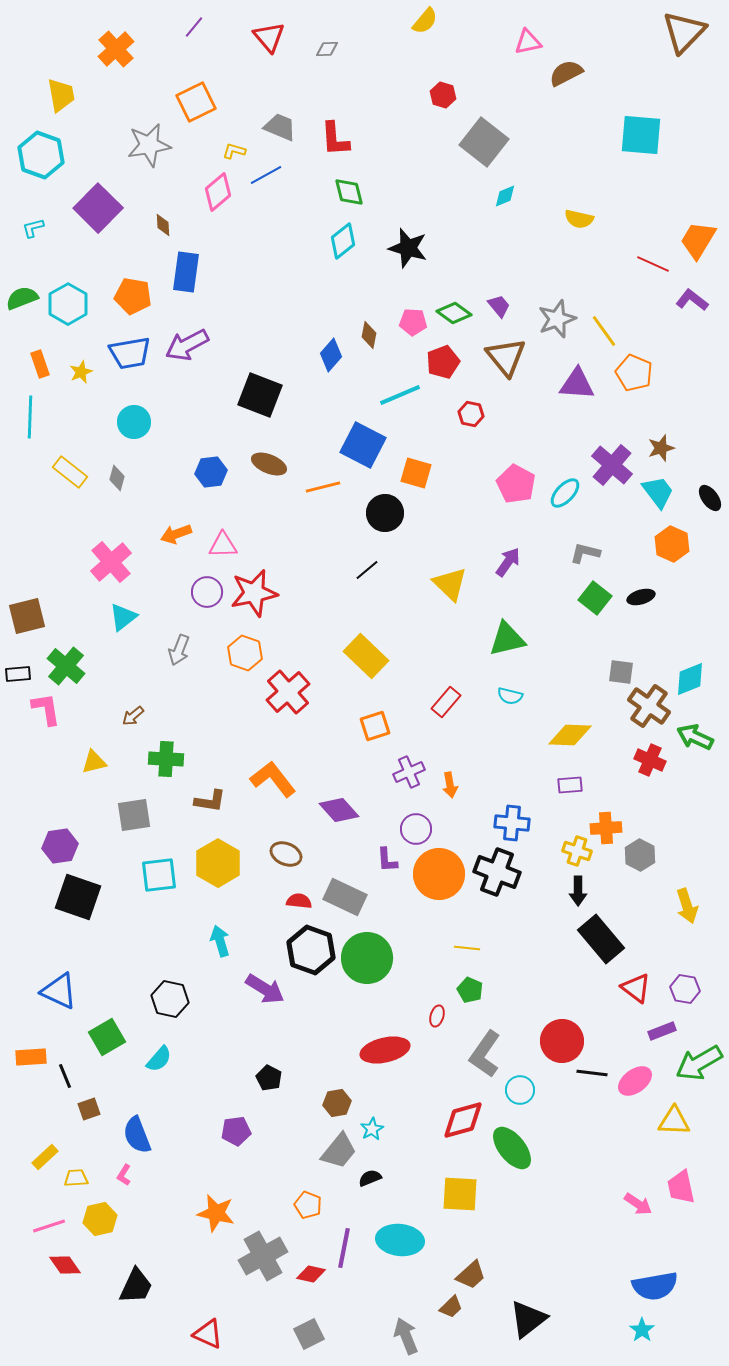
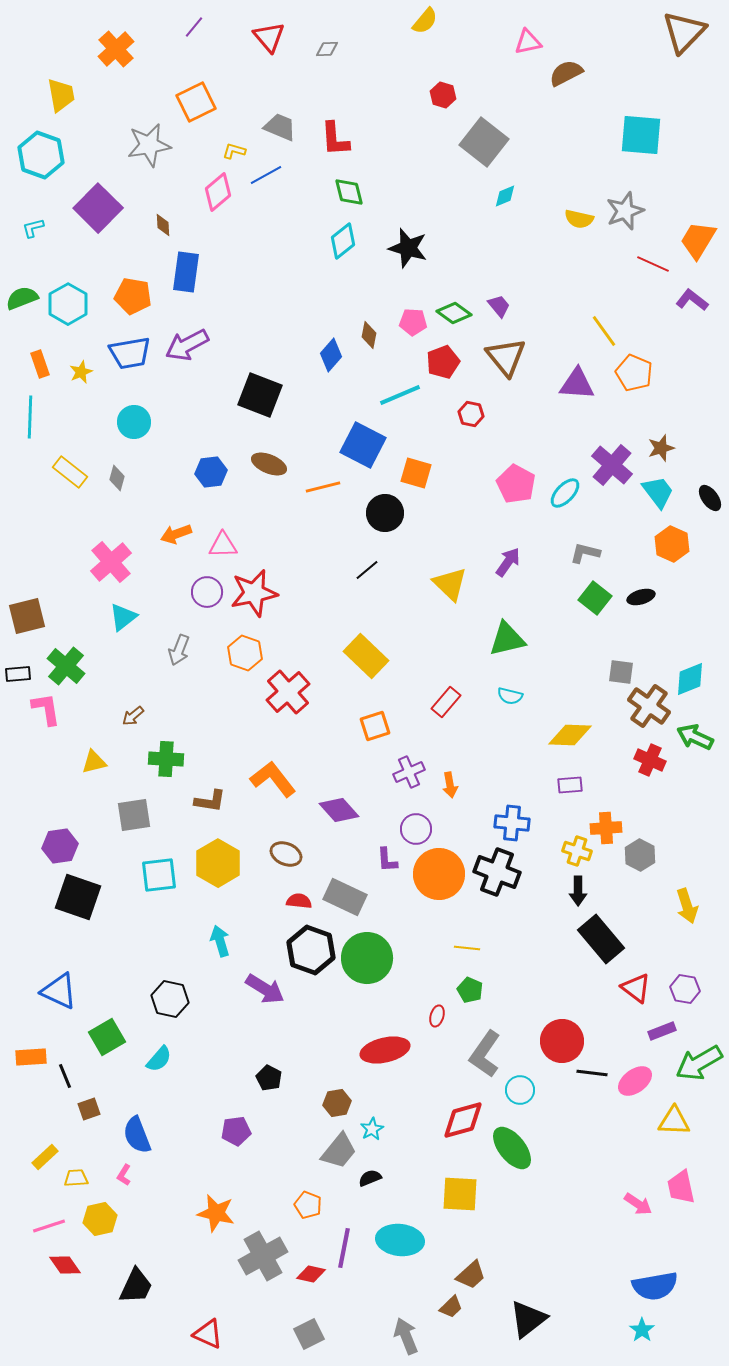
gray star at (557, 319): moved 68 px right, 108 px up
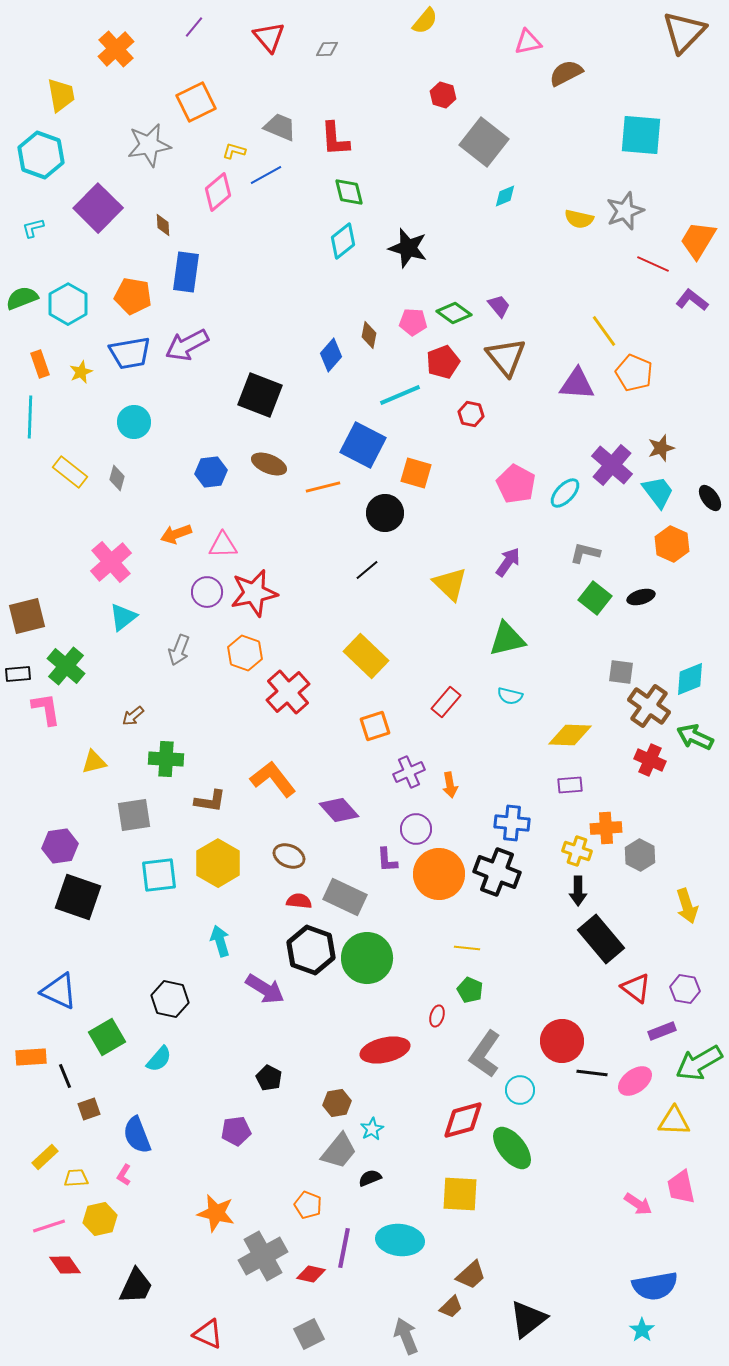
brown ellipse at (286, 854): moved 3 px right, 2 px down
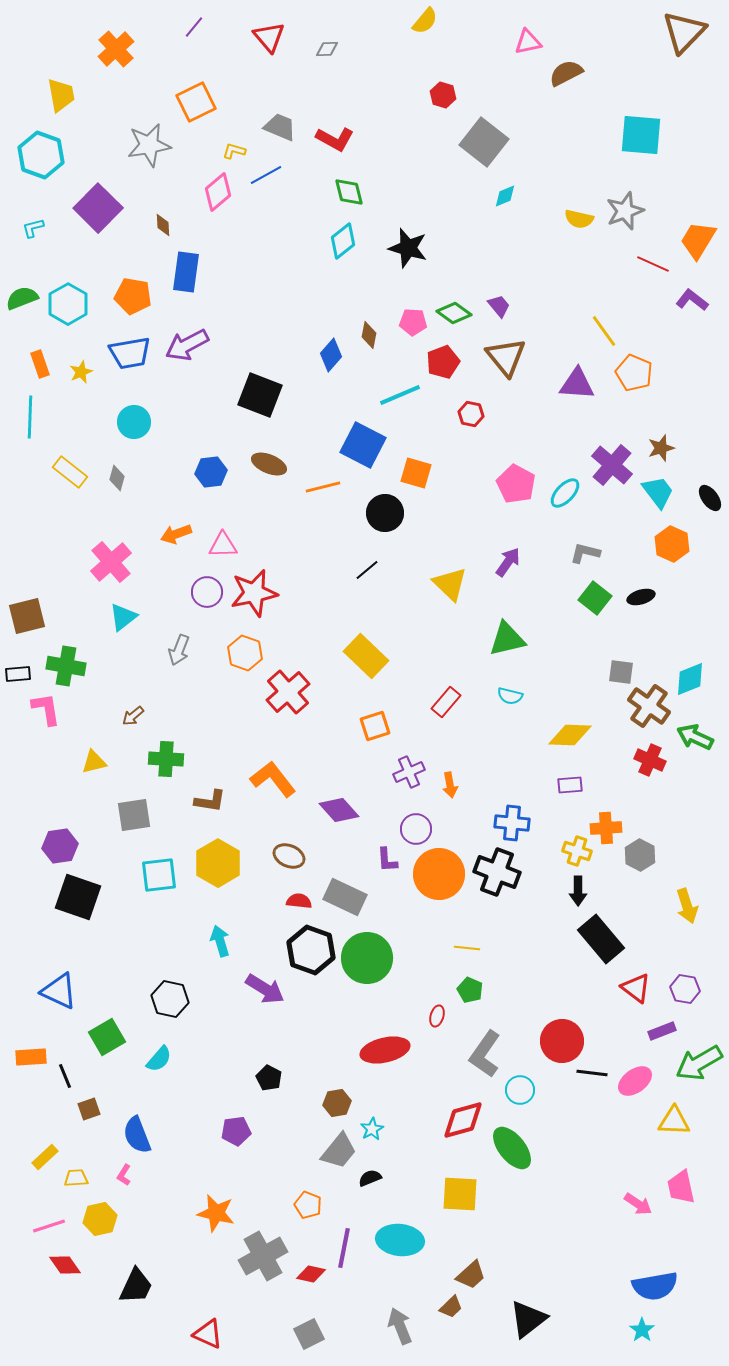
red L-shape at (335, 139): rotated 57 degrees counterclockwise
green cross at (66, 666): rotated 30 degrees counterclockwise
gray arrow at (406, 1336): moved 6 px left, 10 px up
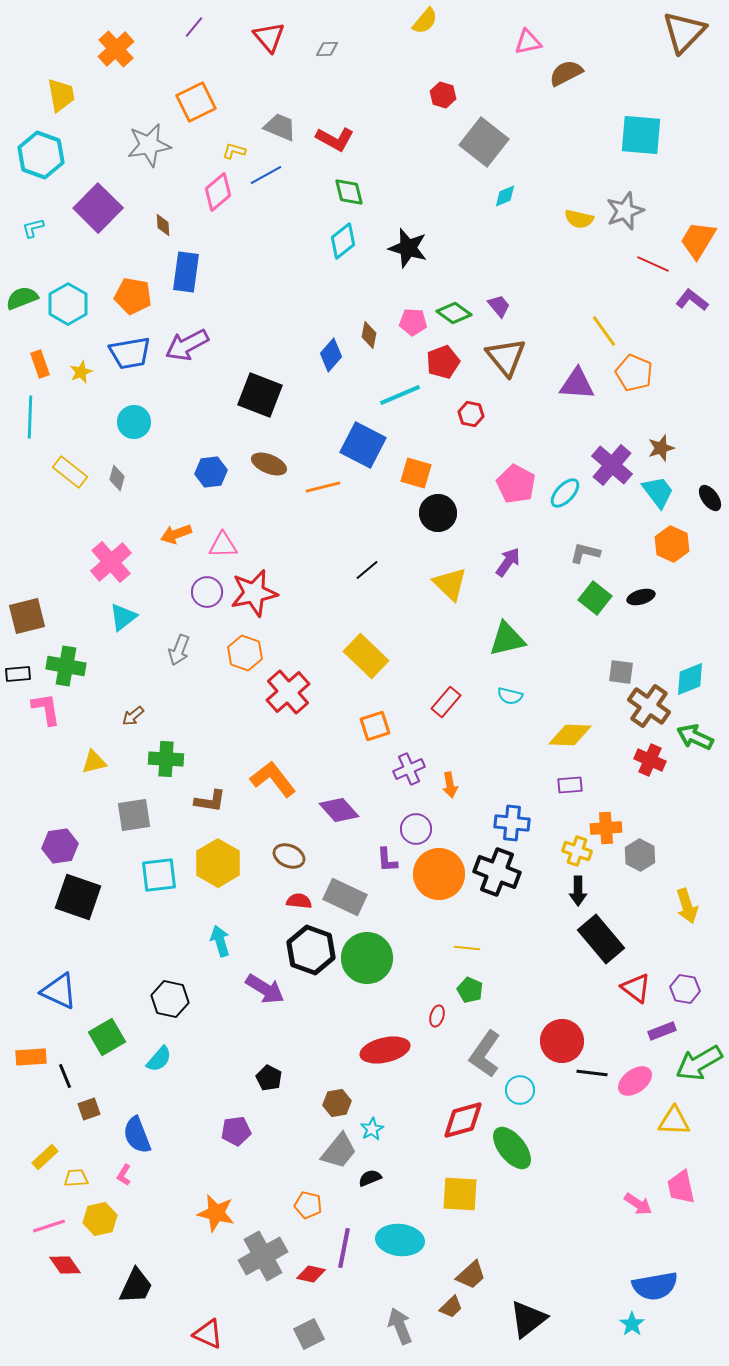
black circle at (385, 513): moved 53 px right
purple cross at (409, 772): moved 3 px up
orange pentagon at (308, 1205): rotated 8 degrees counterclockwise
cyan star at (642, 1330): moved 10 px left, 6 px up
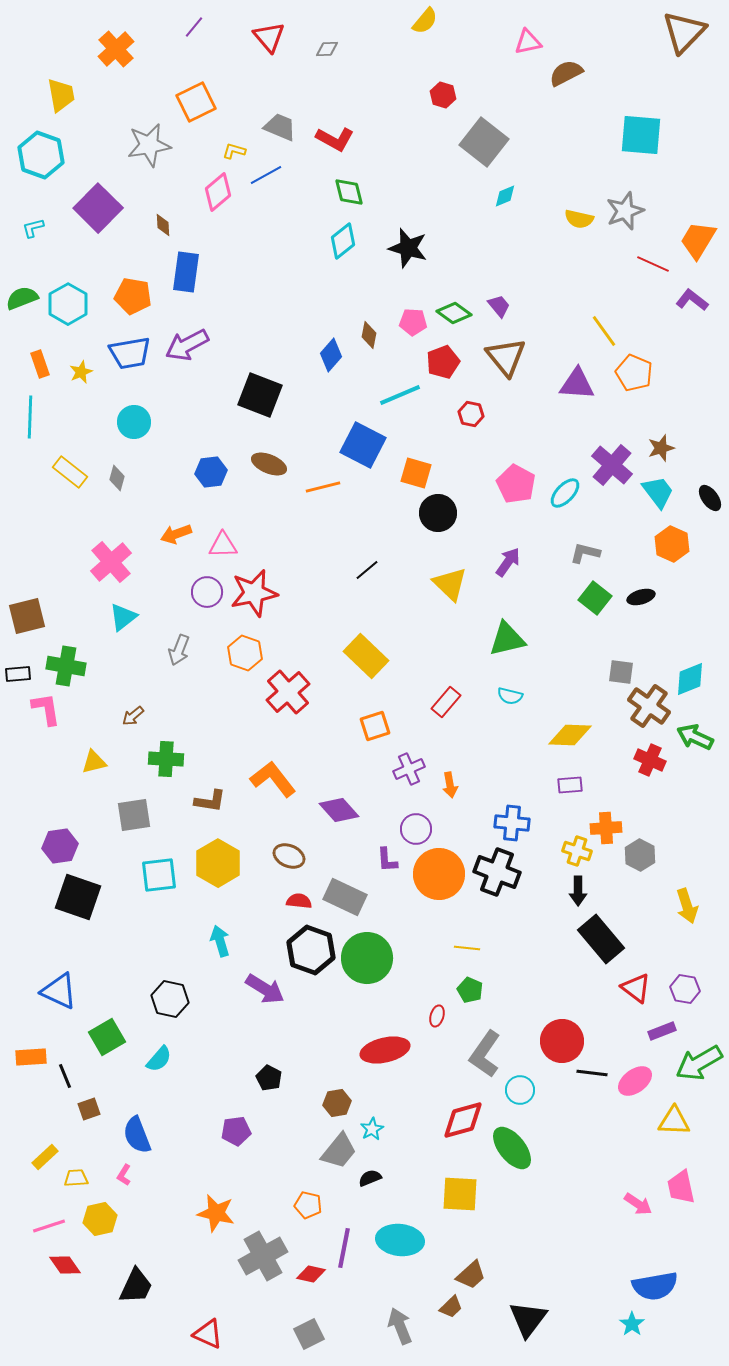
black triangle at (528, 1319): rotated 15 degrees counterclockwise
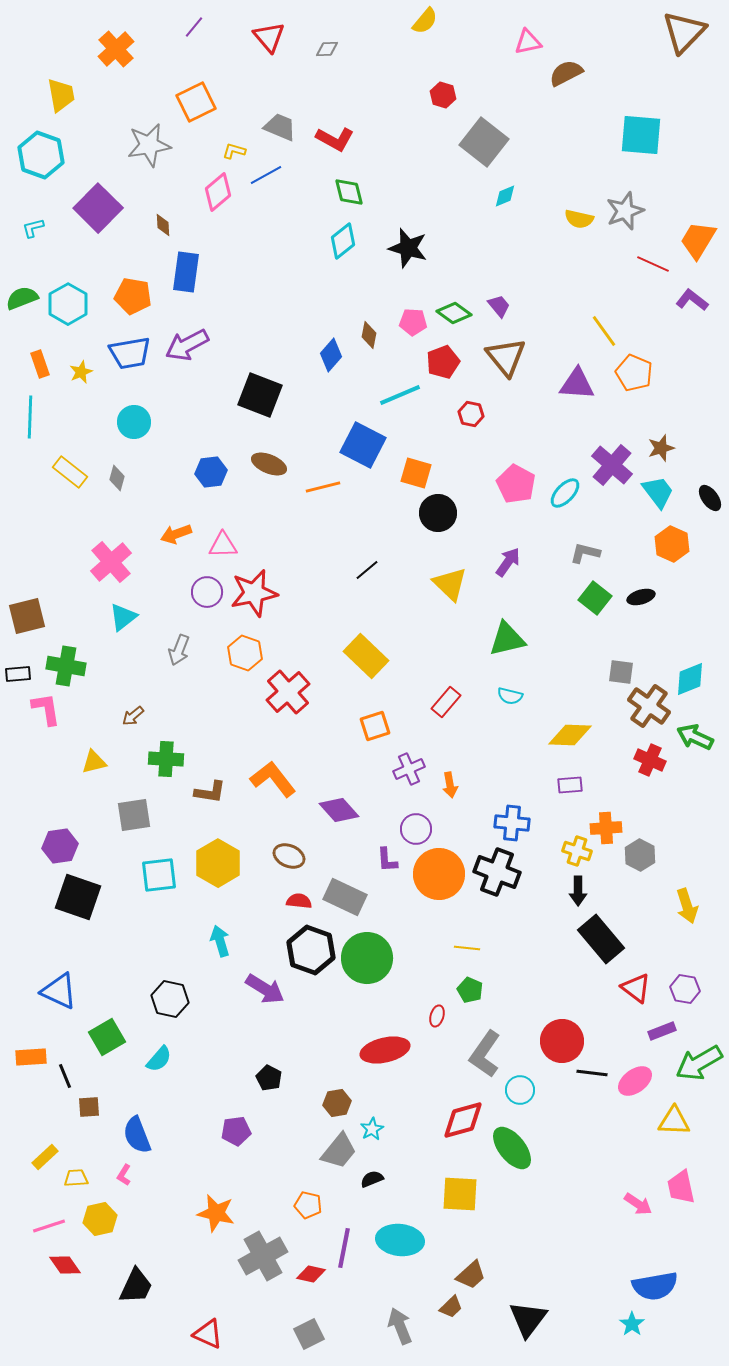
brown L-shape at (210, 801): moved 9 px up
brown square at (89, 1109): moved 2 px up; rotated 15 degrees clockwise
black semicircle at (370, 1178): moved 2 px right, 1 px down
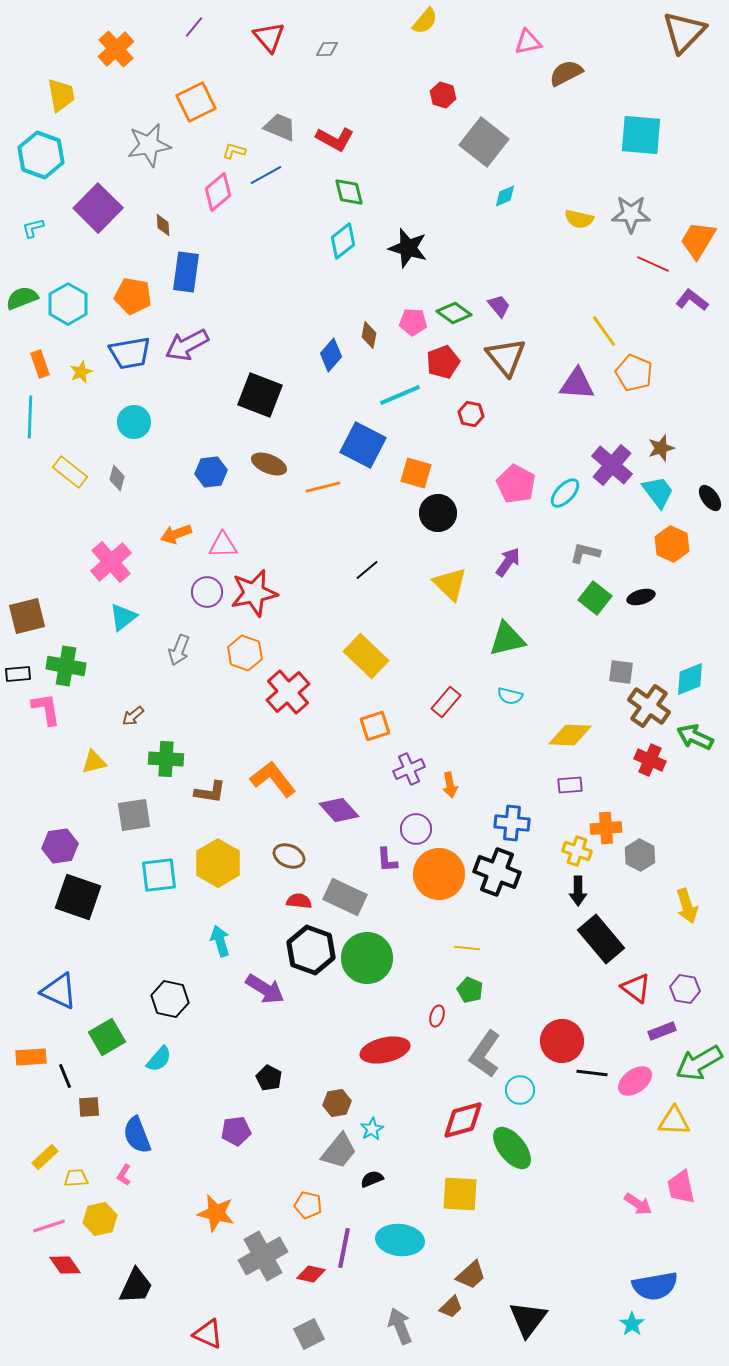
gray star at (625, 211): moved 6 px right, 3 px down; rotated 21 degrees clockwise
